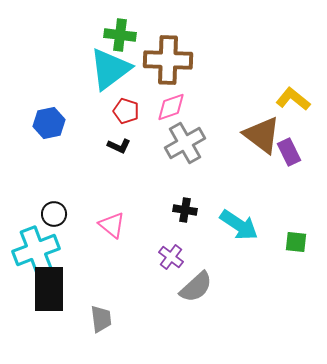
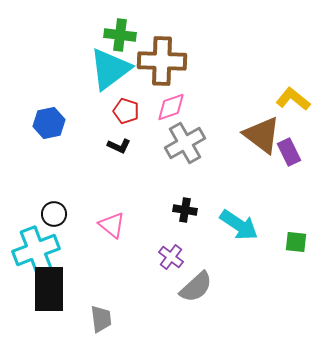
brown cross: moved 6 px left, 1 px down
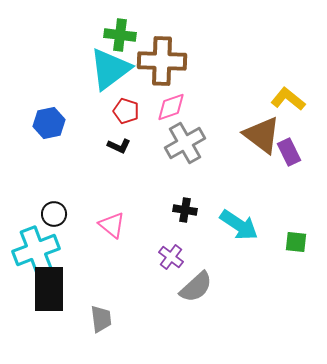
yellow L-shape: moved 5 px left
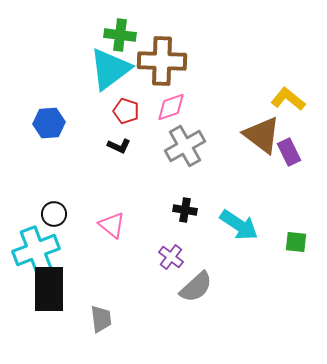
blue hexagon: rotated 8 degrees clockwise
gray cross: moved 3 px down
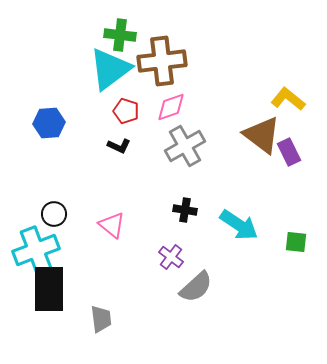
brown cross: rotated 9 degrees counterclockwise
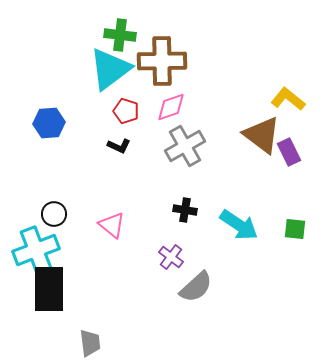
brown cross: rotated 6 degrees clockwise
green square: moved 1 px left, 13 px up
gray trapezoid: moved 11 px left, 24 px down
